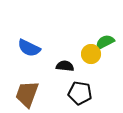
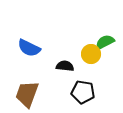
black pentagon: moved 3 px right, 1 px up
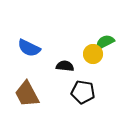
yellow circle: moved 2 px right
brown trapezoid: rotated 48 degrees counterclockwise
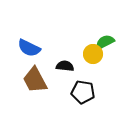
brown trapezoid: moved 8 px right, 14 px up
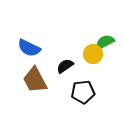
black semicircle: rotated 42 degrees counterclockwise
black pentagon: rotated 15 degrees counterclockwise
